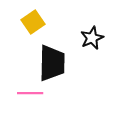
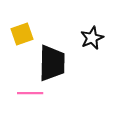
yellow square: moved 11 px left, 12 px down; rotated 15 degrees clockwise
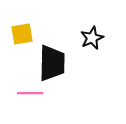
yellow square: rotated 10 degrees clockwise
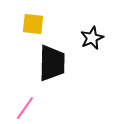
yellow square: moved 11 px right, 10 px up; rotated 15 degrees clockwise
pink line: moved 5 px left, 15 px down; rotated 55 degrees counterclockwise
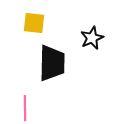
yellow square: moved 1 px right, 1 px up
pink line: rotated 35 degrees counterclockwise
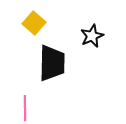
yellow square: rotated 35 degrees clockwise
black star: moved 2 px up
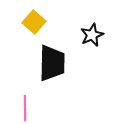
yellow square: moved 1 px up
black star: moved 1 px up
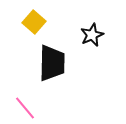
pink line: rotated 40 degrees counterclockwise
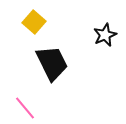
black star: moved 13 px right
black trapezoid: rotated 27 degrees counterclockwise
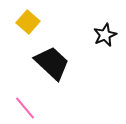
yellow square: moved 6 px left
black trapezoid: rotated 21 degrees counterclockwise
